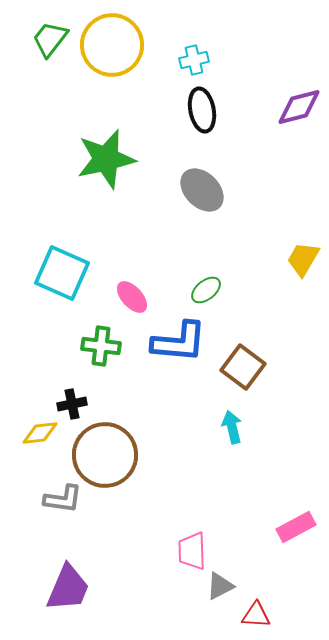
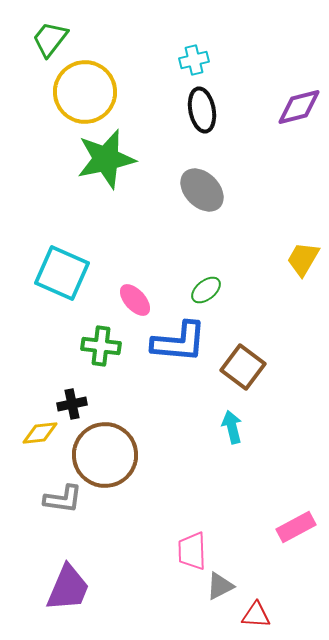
yellow circle: moved 27 px left, 47 px down
pink ellipse: moved 3 px right, 3 px down
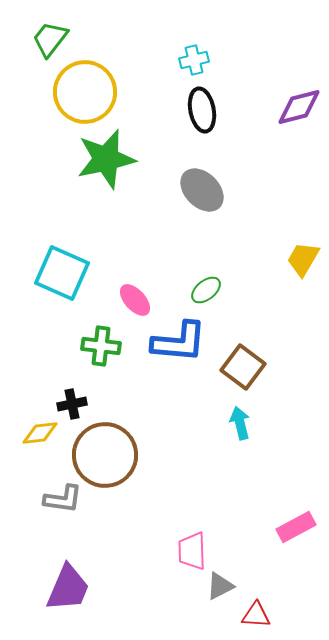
cyan arrow: moved 8 px right, 4 px up
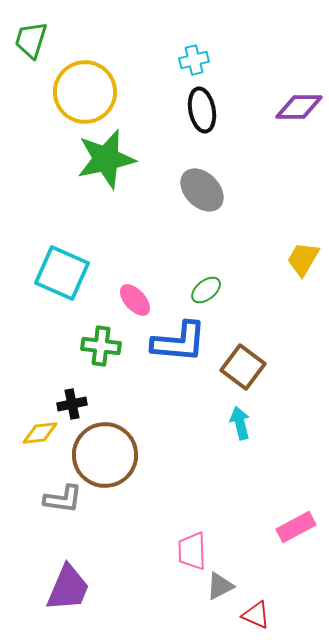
green trapezoid: moved 19 px left, 1 px down; rotated 21 degrees counterclockwise
purple diamond: rotated 15 degrees clockwise
red triangle: rotated 20 degrees clockwise
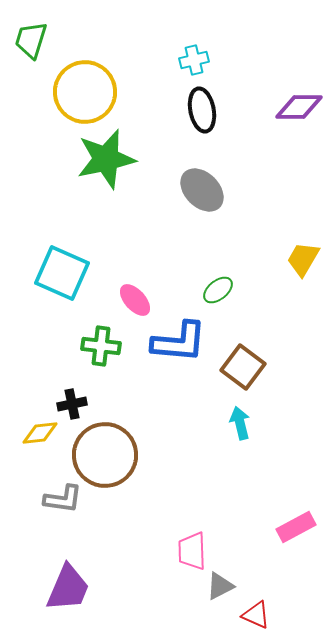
green ellipse: moved 12 px right
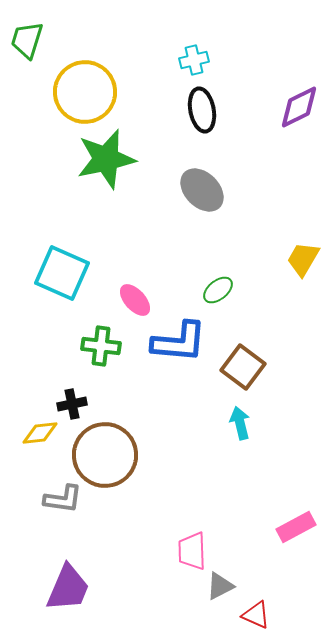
green trapezoid: moved 4 px left
purple diamond: rotated 27 degrees counterclockwise
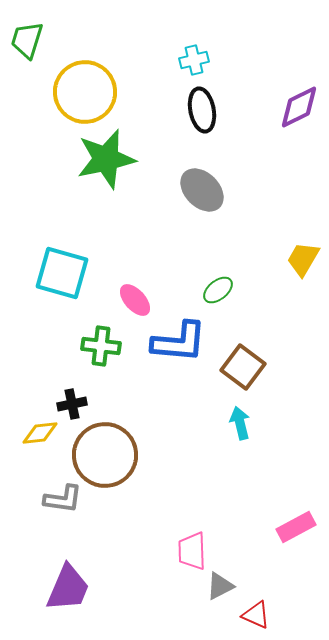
cyan square: rotated 8 degrees counterclockwise
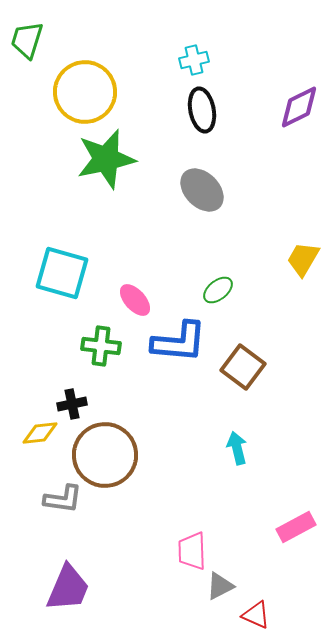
cyan arrow: moved 3 px left, 25 px down
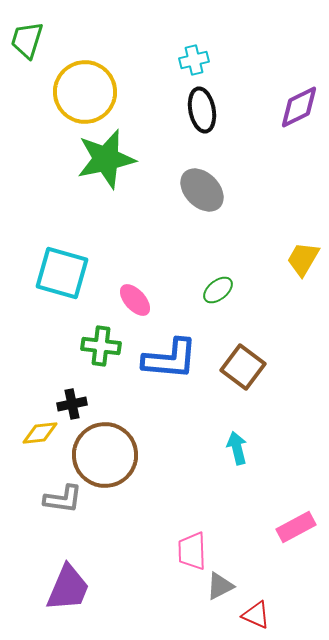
blue L-shape: moved 9 px left, 17 px down
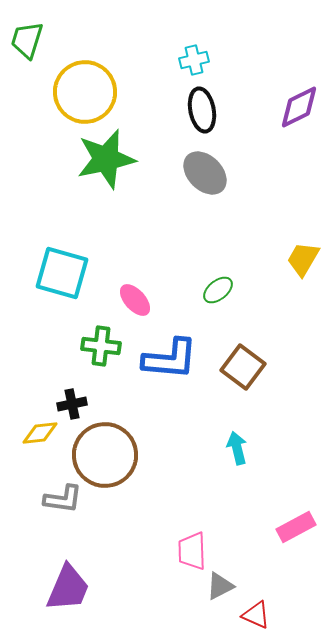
gray ellipse: moved 3 px right, 17 px up
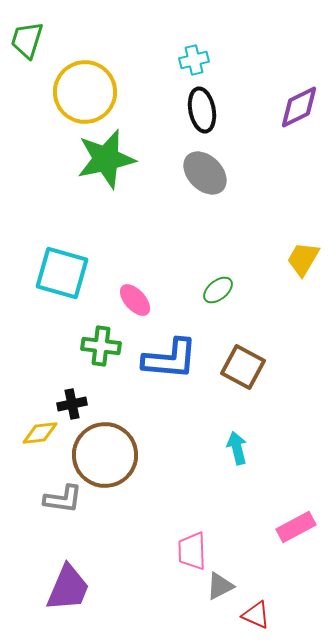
brown square: rotated 9 degrees counterclockwise
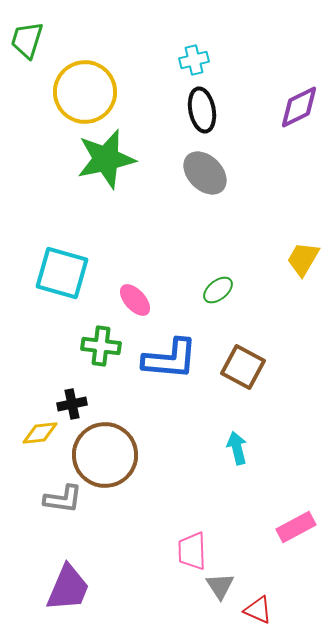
gray triangle: rotated 36 degrees counterclockwise
red triangle: moved 2 px right, 5 px up
